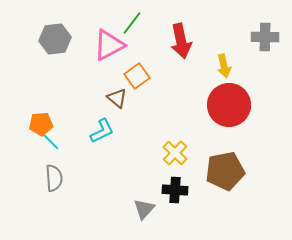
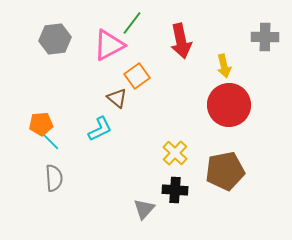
cyan L-shape: moved 2 px left, 2 px up
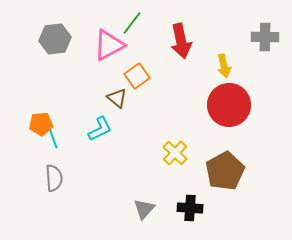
cyan line: moved 3 px right, 3 px up; rotated 25 degrees clockwise
brown pentagon: rotated 18 degrees counterclockwise
black cross: moved 15 px right, 18 px down
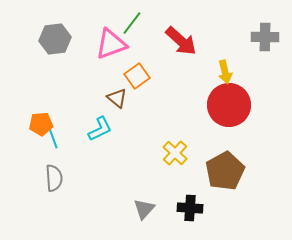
red arrow: rotated 36 degrees counterclockwise
pink triangle: moved 2 px right, 1 px up; rotated 8 degrees clockwise
yellow arrow: moved 1 px right, 6 px down
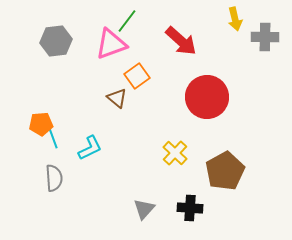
green line: moved 5 px left, 2 px up
gray hexagon: moved 1 px right, 2 px down
yellow arrow: moved 10 px right, 53 px up
red circle: moved 22 px left, 8 px up
cyan L-shape: moved 10 px left, 19 px down
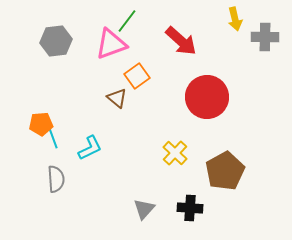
gray semicircle: moved 2 px right, 1 px down
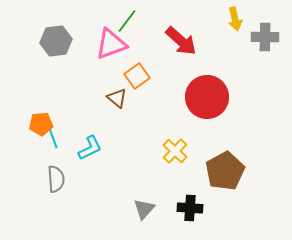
yellow cross: moved 2 px up
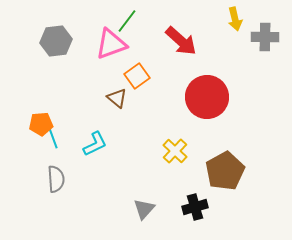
cyan L-shape: moved 5 px right, 4 px up
black cross: moved 5 px right, 1 px up; rotated 20 degrees counterclockwise
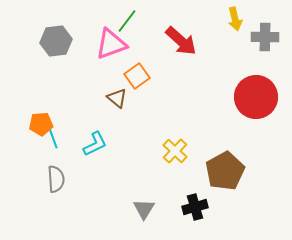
red circle: moved 49 px right
gray triangle: rotated 10 degrees counterclockwise
